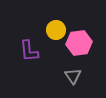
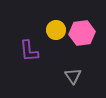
pink hexagon: moved 3 px right, 10 px up
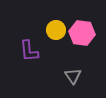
pink hexagon: rotated 15 degrees clockwise
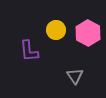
pink hexagon: moved 6 px right; rotated 20 degrees clockwise
gray triangle: moved 2 px right
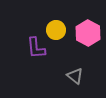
purple L-shape: moved 7 px right, 3 px up
gray triangle: rotated 18 degrees counterclockwise
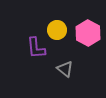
yellow circle: moved 1 px right
gray triangle: moved 10 px left, 7 px up
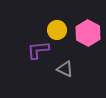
purple L-shape: moved 2 px right, 2 px down; rotated 90 degrees clockwise
gray triangle: rotated 12 degrees counterclockwise
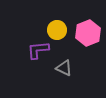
pink hexagon: rotated 10 degrees clockwise
gray triangle: moved 1 px left, 1 px up
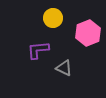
yellow circle: moved 4 px left, 12 px up
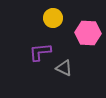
pink hexagon: rotated 25 degrees clockwise
purple L-shape: moved 2 px right, 2 px down
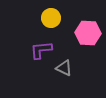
yellow circle: moved 2 px left
purple L-shape: moved 1 px right, 2 px up
